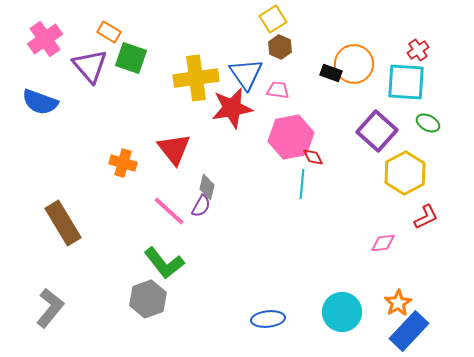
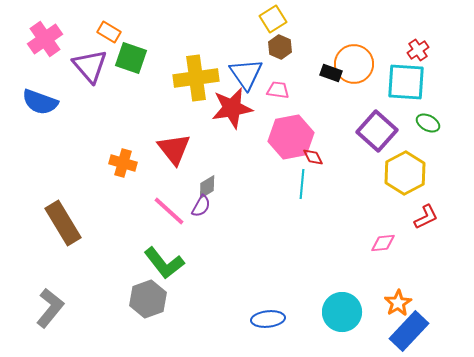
gray diamond: rotated 45 degrees clockwise
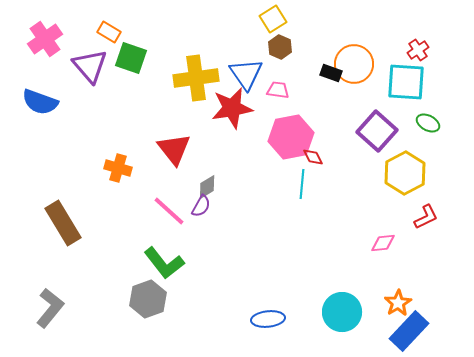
orange cross: moved 5 px left, 5 px down
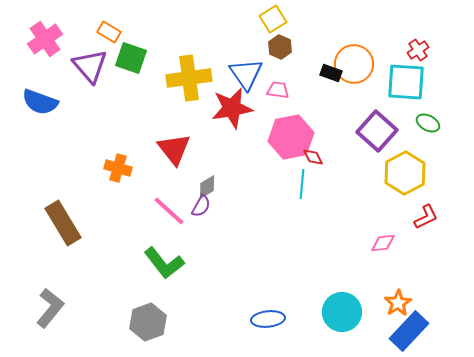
yellow cross: moved 7 px left
gray hexagon: moved 23 px down
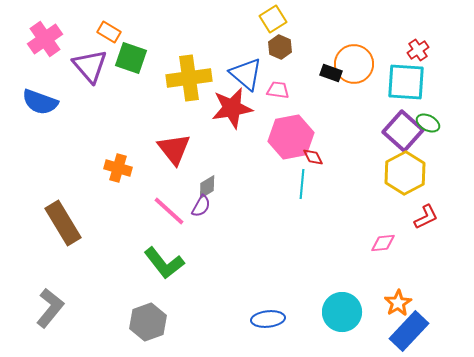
blue triangle: rotated 15 degrees counterclockwise
purple square: moved 26 px right
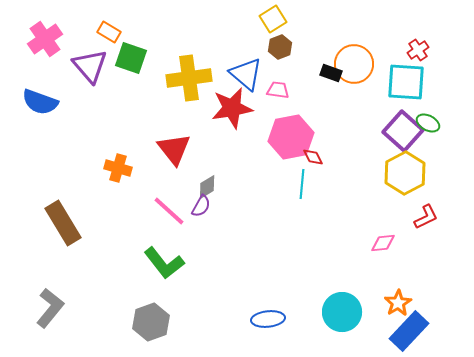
brown hexagon: rotated 15 degrees clockwise
gray hexagon: moved 3 px right
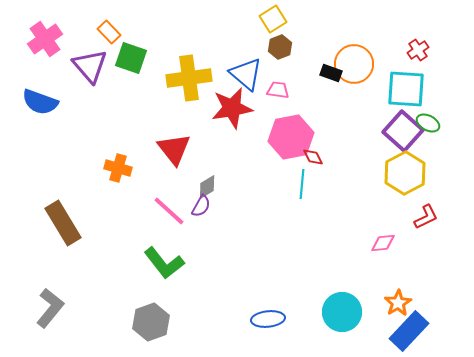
orange rectangle: rotated 15 degrees clockwise
cyan square: moved 7 px down
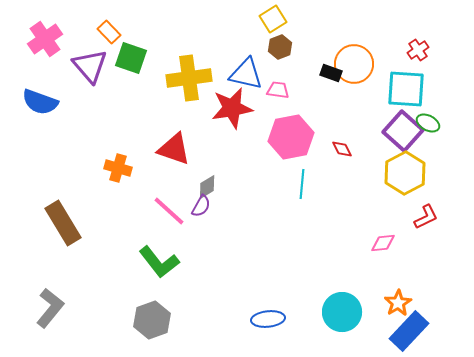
blue triangle: rotated 27 degrees counterclockwise
red triangle: rotated 33 degrees counterclockwise
red diamond: moved 29 px right, 8 px up
green L-shape: moved 5 px left, 1 px up
gray hexagon: moved 1 px right, 2 px up
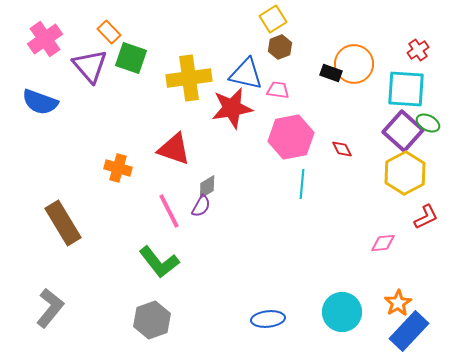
pink line: rotated 21 degrees clockwise
